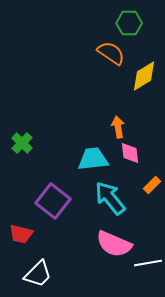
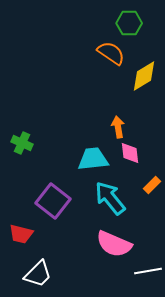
green cross: rotated 20 degrees counterclockwise
white line: moved 8 px down
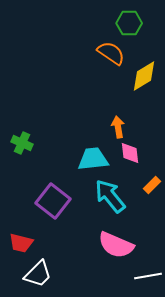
cyan arrow: moved 2 px up
red trapezoid: moved 9 px down
pink semicircle: moved 2 px right, 1 px down
white line: moved 5 px down
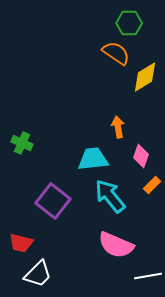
orange semicircle: moved 5 px right
yellow diamond: moved 1 px right, 1 px down
pink diamond: moved 11 px right, 3 px down; rotated 25 degrees clockwise
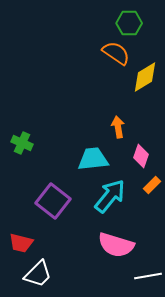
cyan arrow: rotated 78 degrees clockwise
pink semicircle: rotated 6 degrees counterclockwise
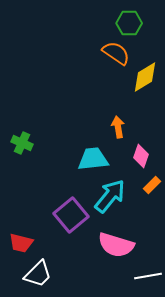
purple square: moved 18 px right, 14 px down; rotated 12 degrees clockwise
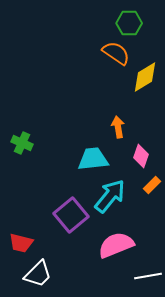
pink semicircle: rotated 141 degrees clockwise
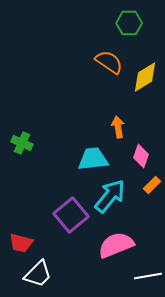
orange semicircle: moved 7 px left, 9 px down
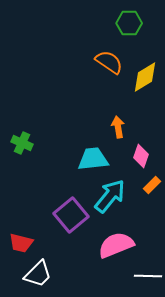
white line: rotated 12 degrees clockwise
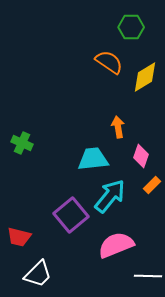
green hexagon: moved 2 px right, 4 px down
red trapezoid: moved 2 px left, 6 px up
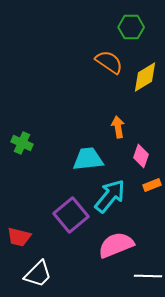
cyan trapezoid: moved 5 px left
orange rectangle: rotated 24 degrees clockwise
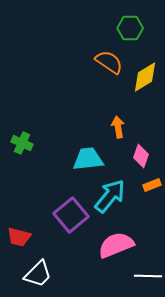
green hexagon: moved 1 px left, 1 px down
